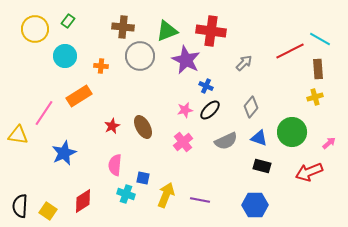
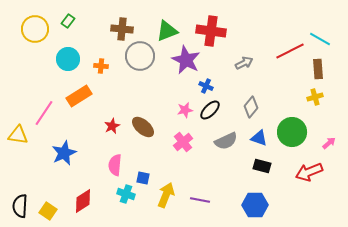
brown cross: moved 1 px left, 2 px down
cyan circle: moved 3 px right, 3 px down
gray arrow: rotated 18 degrees clockwise
brown ellipse: rotated 20 degrees counterclockwise
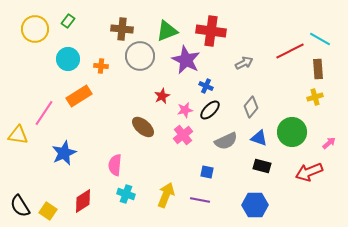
red star: moved 50 px right, 30 px up
pink cross: moved 7 px up
blue square: moved 64 px right, 6 px up
black semicircle: rotated 35 degrees counterclockwise
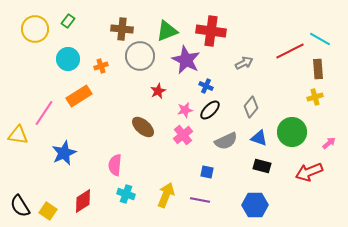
orange cross: rotated 24 degrees counterclockwise
red star: moved 4 px left, 5 px up
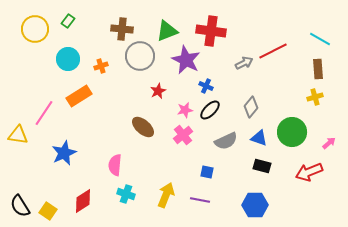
red line: moved 17 px left
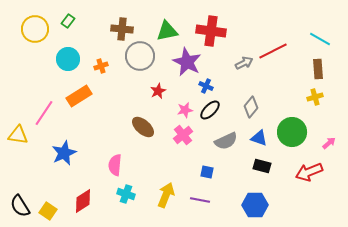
green triangle: rotated 10 degrees clockwise
purple star: moved 1 px right, 2 px down
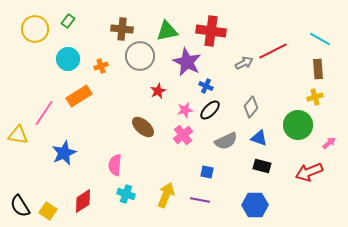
green circle: moved 6 px right, 7 px up
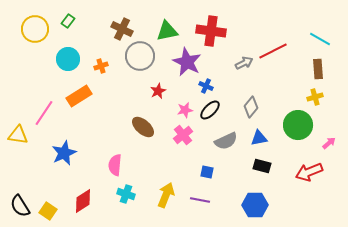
brown cross: rotated 20 degrees clockwise
blue triangle: rotated 30 degrees counterclockwise
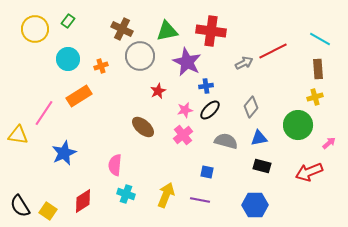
blue cross: rotated 32 degrees counterclockwise
gray semicircle: rotated 140 degrees counterclockwise
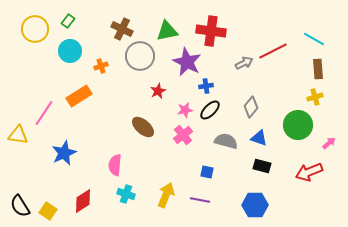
cyan line: moved 6 px left
cyan circle: moved 2 px right, 8 px up
blue triangle: rotated 30 degrees clockwise
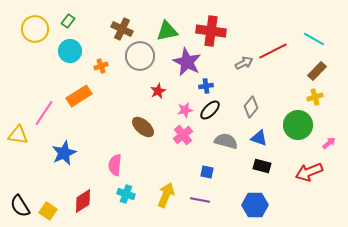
brown rectangle: moved 1 px left, 2 px down; rotated 48 degrees clockwise
